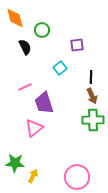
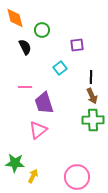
pink line: rotated 24 degrees clockwise
pink triangle: moved 4 px right, 2 px down
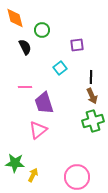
green cross: moved 1 px down; rotated 15 degrees counterclockwise
yellow arrow: moved 1 px up
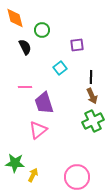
green cross: rotated 10 degrees counterclockwise
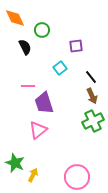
orange diamond: rotated 10 degrees counterclockwise
purple square: moved 1 px left, 1 px down
black line: rotated 40 degrees counterclockwise
pink line: moved 3 px right, 1 px up
green star: rotated 18 degrees clockwise
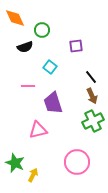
black semicircle: rotated 98 degrees clockwise
cyan square: moved 10 px left, 1 px up; rotated 16 degrees counterclockwise
purple trapezoid: moved 9 px right
pink triangle: rotated 24 degrees clockwise
pink circle: moved 15 px up
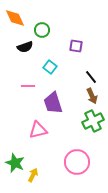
purple square: rotated 16 degrees clockwise
